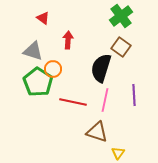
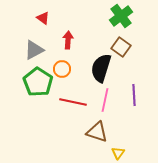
gray triangle: moved 1 px right, 1 px up; rotated 45 degrees counterclockwise
orange circle: moved 9 px right
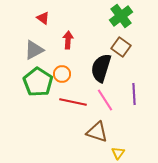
orange circle: moved 5 px down
purple line: moved 1 px up
pink line: rotated 45 degrees counterclockwise
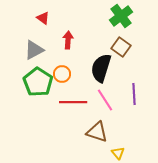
red line: rotated 12 degrees counterclockwise
yellow triangle: rotated 16 degrees counterclockwise
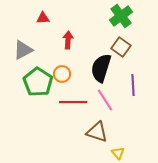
red triangle: rotated 40 degrees counterclockwise
gray triangle: moved 11 px left
purple line: moved 1 px left, 9 px up
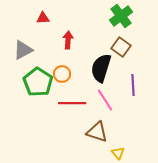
red line: moved 1 px left, 1 px down
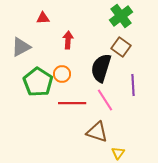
gray triangle: moved 2 px left, 3 px up
yellow triangle: rotated 16 degrees clockwise
